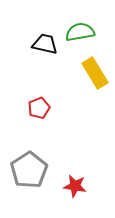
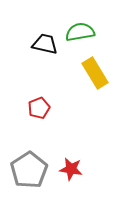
red star: moved 4 px left, 17 px up
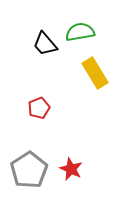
black trapezoid: rotated 144 degrees counterclockwise
red star: rotated 15 degrees clockwise
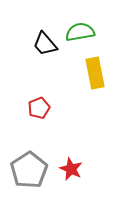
yellow rectangle: rotated 20 degrees clockwise
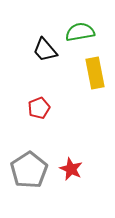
black trapezoid: moved 6 px down
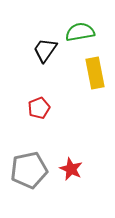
black trapezoid: rotated 76 degrees clockwise
gray pentagon: rotated 21 degrees clockwise
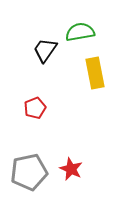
red pentagon: moved 4 px left
gray pentagon: moved 2 px down
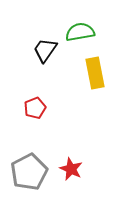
gray pentagon: rotated 15 degrees counterclockwise
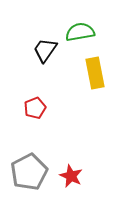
red star: moved 7 px down
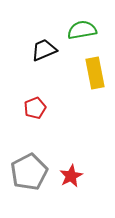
green semicircle: moved 2 px right, 2 px up
black trapezoid: moved 1 px left; rotated 32 degrees clockwise
red star: rotated 20 degrees clockwise
